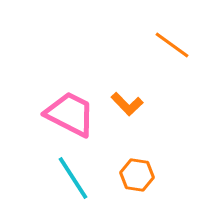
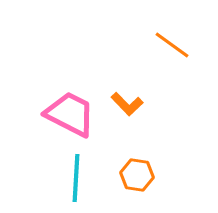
cyan line: moved 3 px right; rotated 36 degrees clockwise
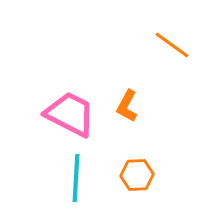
orange L-shape: moved 2 px down; rotated 72 degrees clockwise
orange hexagon: rotated 12 degrees counterclockwise
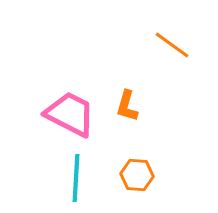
orange L-shape: rotated 12 degrees counterclockwise
orange hexagon: rotated 8 degrees clockwise
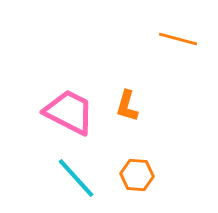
orange line: moved 6 px right, 6 px up; rotated 21 degrees counterclockwise
pink trapezoid: moved 1 px left, 2 px up
cyan line: rotated 45 degrees counterclockwise
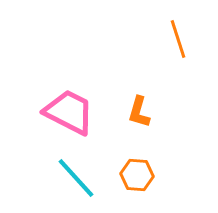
orange line: rotated 57 degrees clockwise
orange L-shape: moved 12 px right, 6 px down
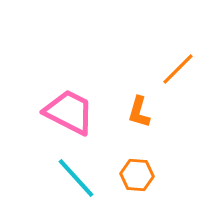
orange line: moved 30 px down; rotated 63 degrees clockwise
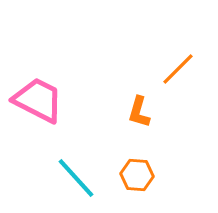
pink trapezoid: moved 31 px left, 12 px up
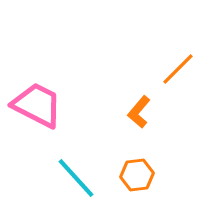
pink trapezoid: moved 1 px left, 5 px down
orange L-shape: rotated 24 degrees clockwise
orange hexagon: rotated 12 degrees counterclockwise
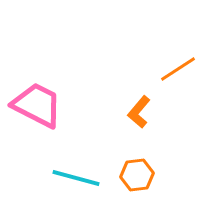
orange line: rotated 12 degrees clockwise
cyan line: rotated 33 degrees counterclockwise
